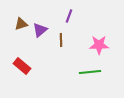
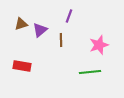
pink star: rotated 18 degrees counterclockwise
red rectangle: rotated 30 degrees counterclockwise
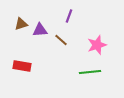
purple triangle: rotated 35 degrees clockwise
brown line: rotated 48 degrees counterclockwise
pink star: moved 2 px left
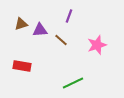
green line: moved 17 px left, 11 px down; rotated 20 degrees counterclockwise
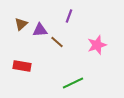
brown triangle: rotated 24 degrees counterclockwise
brown line: moved 4 px left, 2 px down
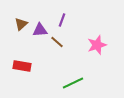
purple line: moved 7 px left, 4 px down
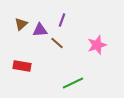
brown line: moved 1 px down
